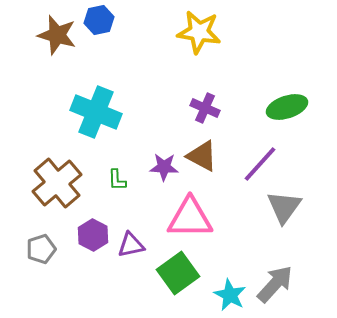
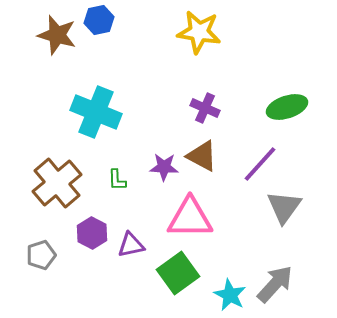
purple hexagon: moved 1 px left, 2 px up
gray pentagon: moved 6 px down
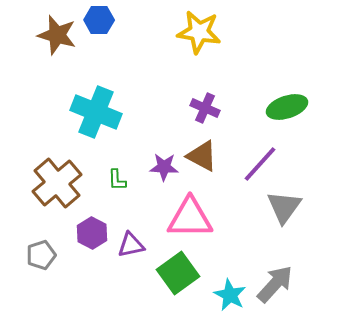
blue hexagon: rotated 12 degrees clockwise
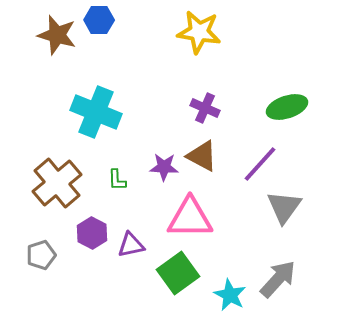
gray arrow: moved 3 px right, 5 px up
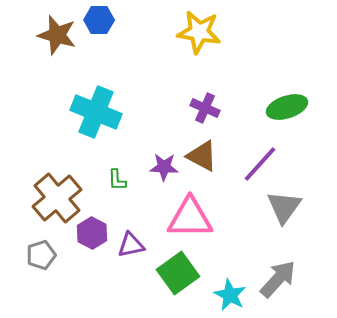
brown cross: moved 15 px down
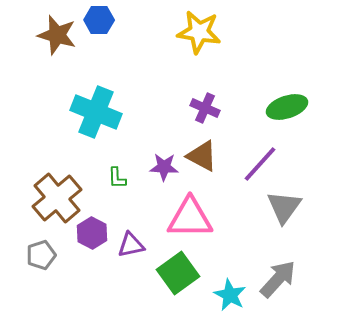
green L-shape: moved 2 px up
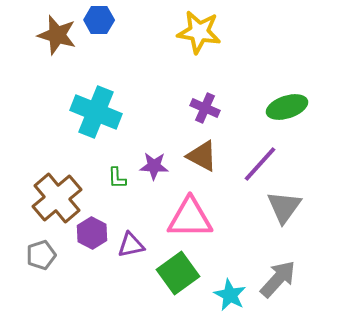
purple star: moved 10 px left, 1 px up
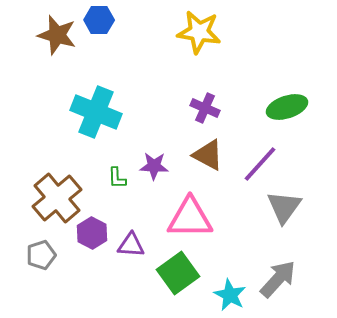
brown triangle: moved 6 px right, 1 px up
purple triangle: rotated 16 degrees clockwise
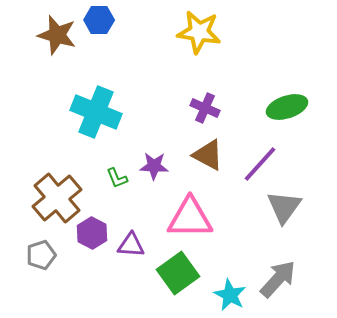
green L-shape: rotated 20 degrees counterclockwise
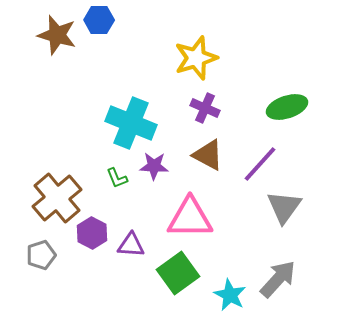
yellow star: moved 3 px left, 26 px down; rotated 27 degrees counterclockwise
cyan cross: moved 35 px right, 11 px down
